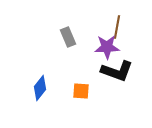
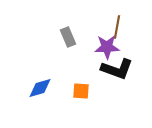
black L-shape: moved 2 px up
blue diamond: rotated 35 degrees clockwise
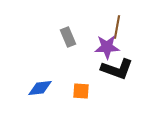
blue diamond: rotated 10 degrees clockwise
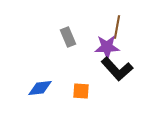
black L-shape: rotated 28 degrees clockwise
